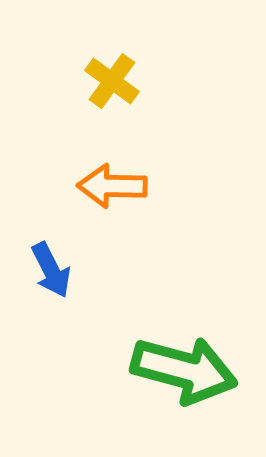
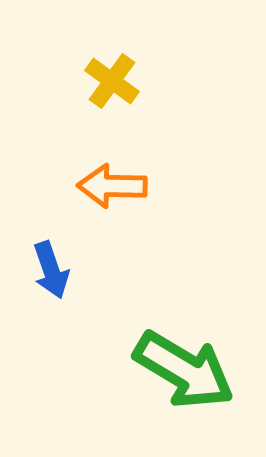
blue arrow: rotated 8 degrees clockwise
green arrow: rotated 16 degrees clockwise
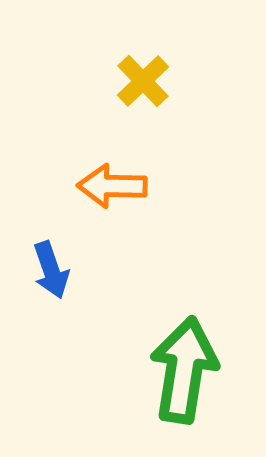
yellow cross: moved 31 px right; rotated 10 degrees clockwise
green arrow: rotated 112 degrees counterclockwise
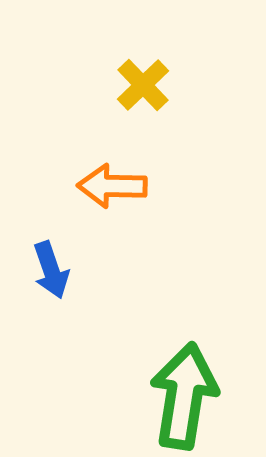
yellow cross: moved 4 px down
green arrow: moved 26 px down
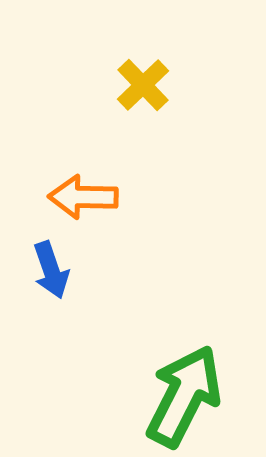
orange arrow: moved 29 px left, 11 px down
green arrow: rotated 18 degrees clockwise
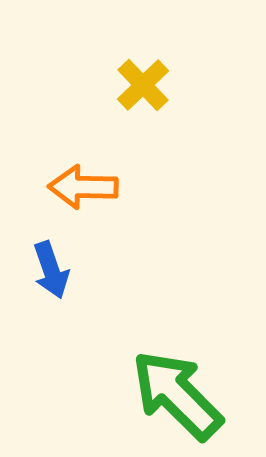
orange arrow: moved 10 px up
green arrow: moved 7 px left, 1 px up; rotated 72 degrees counterclockwise
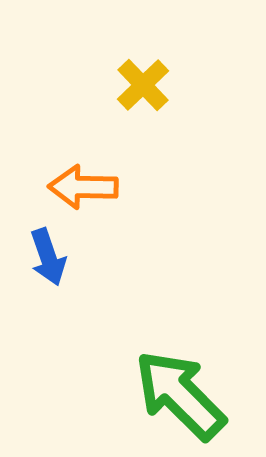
blue arrow: moved 3 px left, 13 px up
green arrow: moved 3 px right
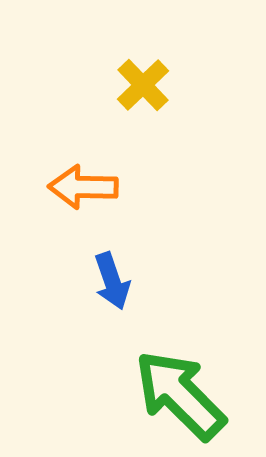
blue arrow: moved 64 px right, 24 px down
